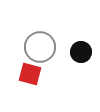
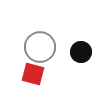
red square: moved 3 px right
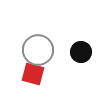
gray circle: moved 2 px left, 3 px down
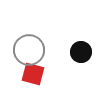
gray circle: moved 9 px left
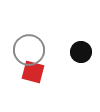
red square: moved 2 px up
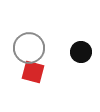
gray circle: moved 2 px up
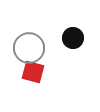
black circle: moved 8 px left, 14 px up
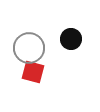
black circle: moved 2 px left, 1 px down
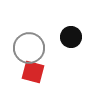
black circle: moved 2 px up
